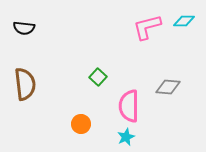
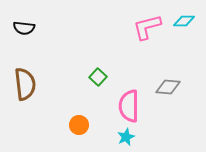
orange circle: moved 2 px left, 1 px down
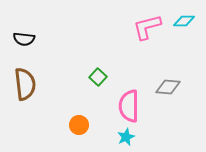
black semicircle: moved 11 px down
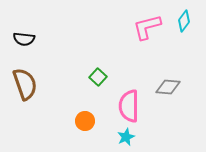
cyan diamond: rotated 55 degrees counterclockwise
brown semicircle: rotated 12 degrees counterclockwise
orange circle: moved 6 px right, 4 px up
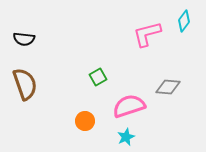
pink L-shape: moved 7 px down
green square: rotated 18 degrees clockwise
pink semicircle: rotated 72 degrees clockwise
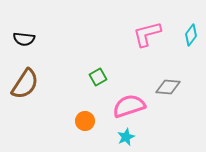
cyan diamond: moved 7 px right, 14 px down
brown semicircle: rotated 52 degrees clockwise
